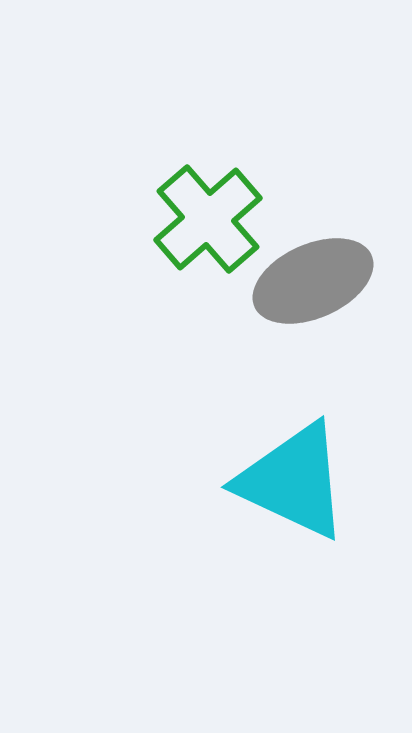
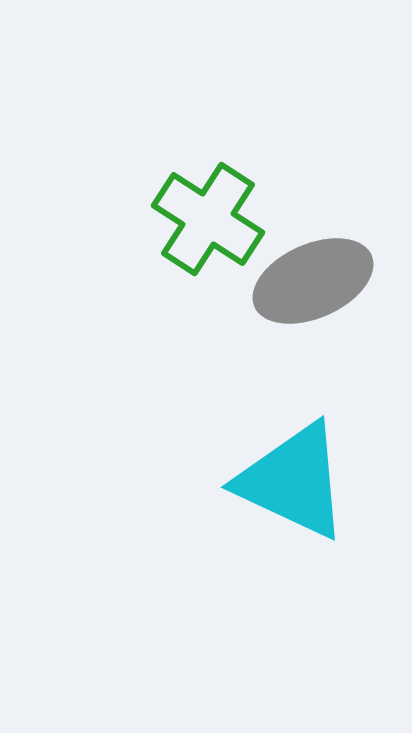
green cross: rotated 16 degrees counterclockwise
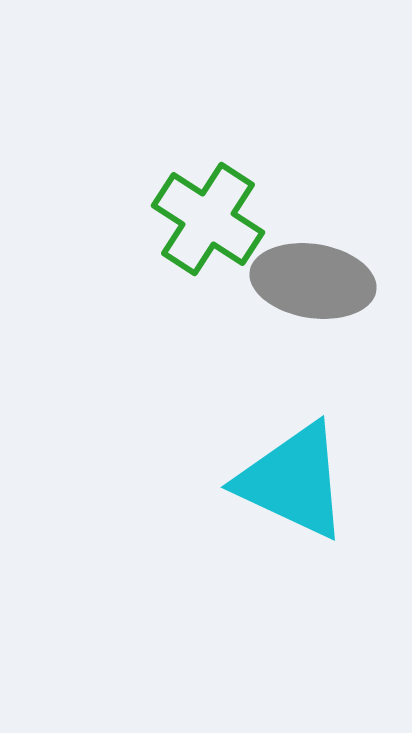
gray ellipse: rotated 33 degrees clockwise
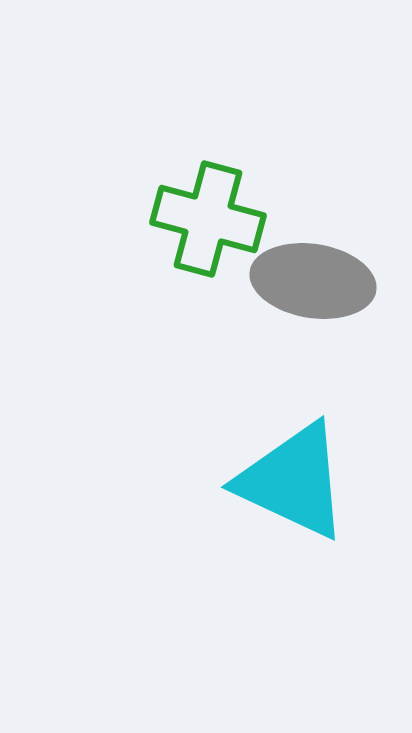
green cross: rotated 18 degrees counterclockwise
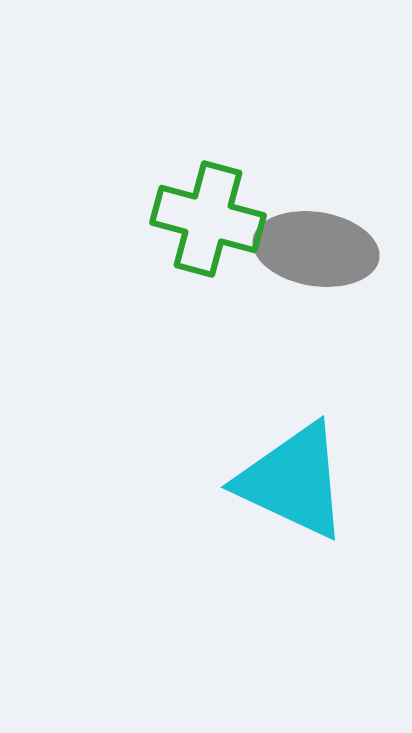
gray ellipse: moved 3 px right, 32 px up
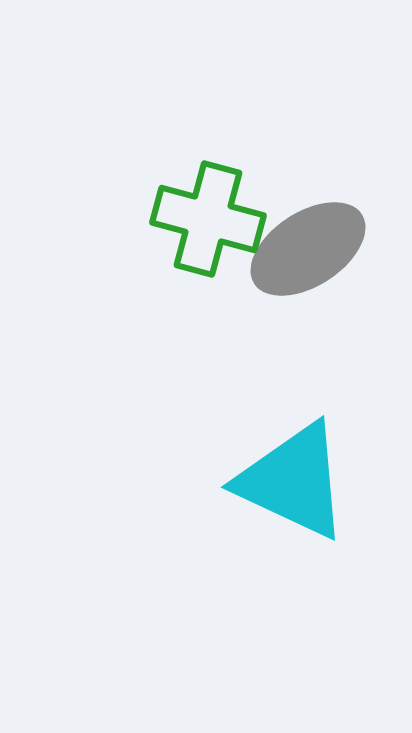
gray ellipse: moved 8 px left; rotated 42 degrees counterclockwise
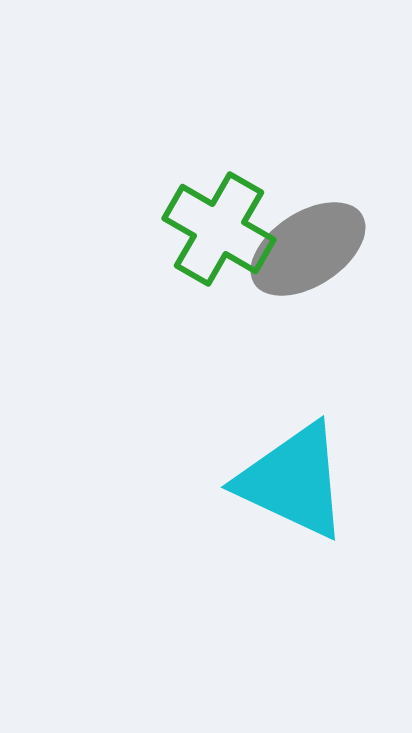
green cross: moved 11 px right, 10 px down; rotated 15 degrees clockwise
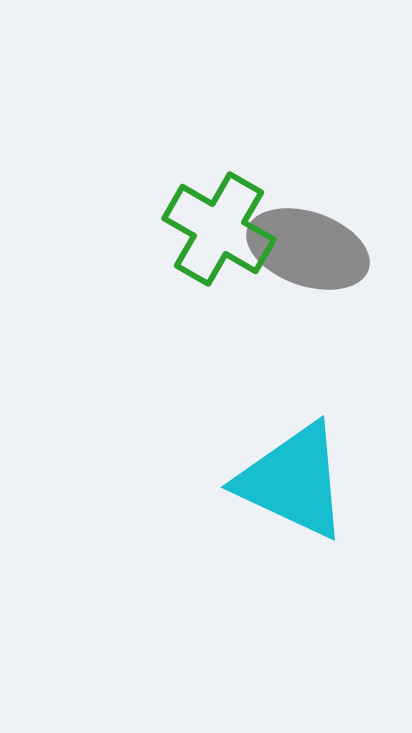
gray ellipse: rotated 52 degrees clockwise
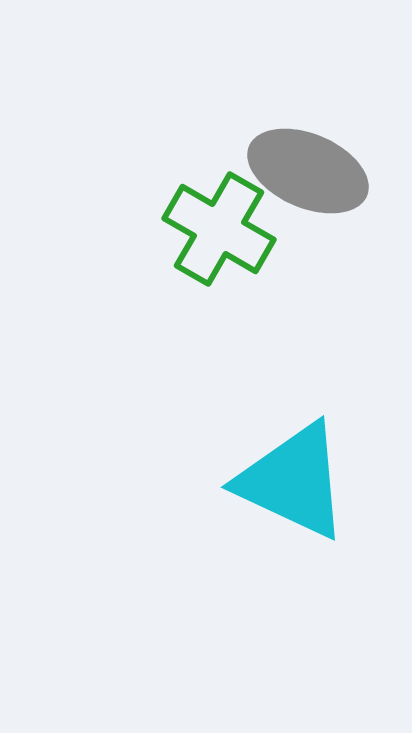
gray ellipse: moved 78 px up; rotated 4 degrees clockwise
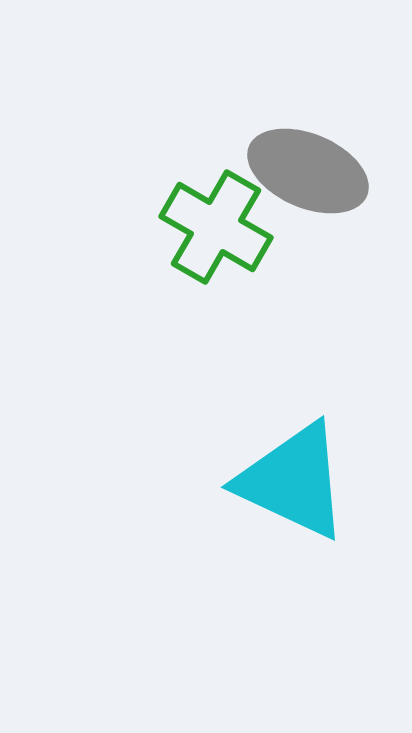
green cross: moved 3 px left, 2 px up
